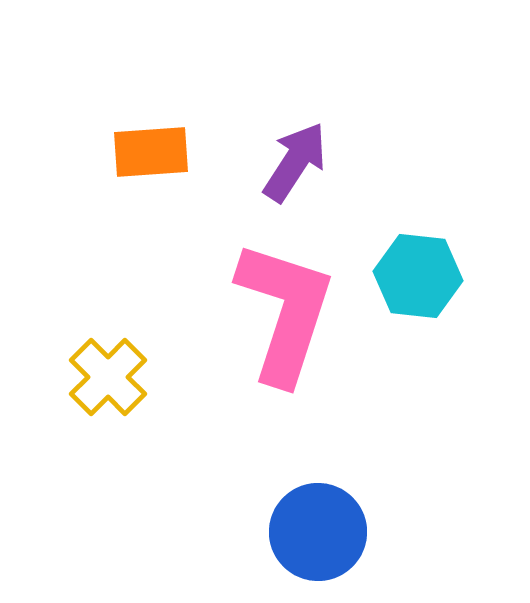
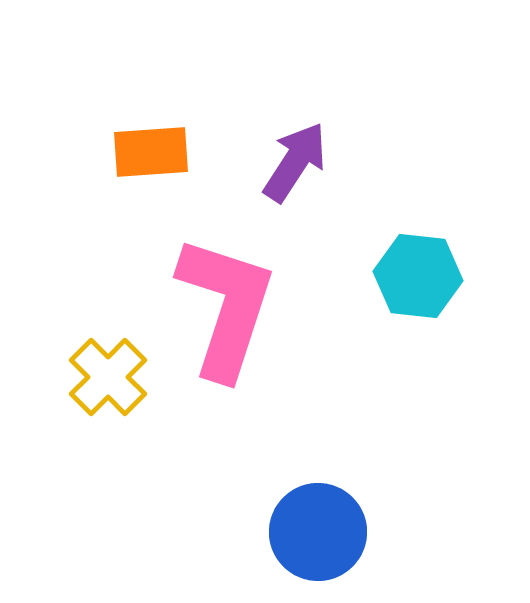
pink L-shape: moved 59 px left, 5 px up
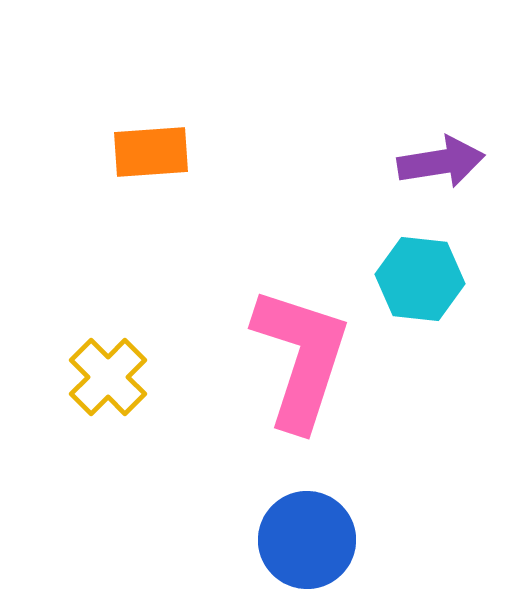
purple arrow: moved 146 px right; rotated 48 degrees clockwise
cyan hexagon: moved 2 px right, 3 px down
pink L-shape: moved 75 px right, 51 px down
blue circle: moved 11 px left, 8 px down
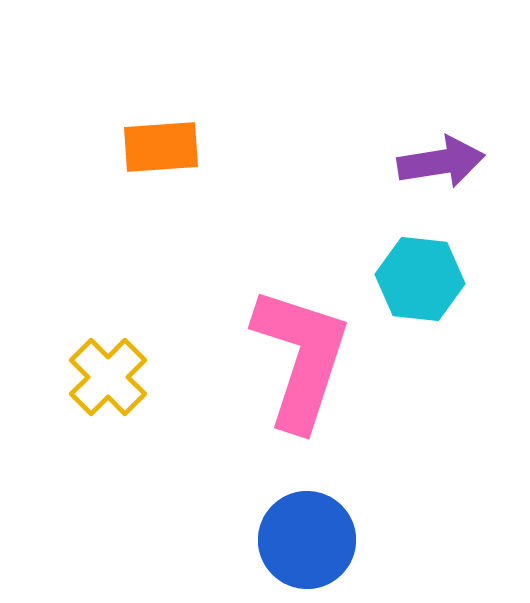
orange rectangle: moved 10 px right, 5 px up
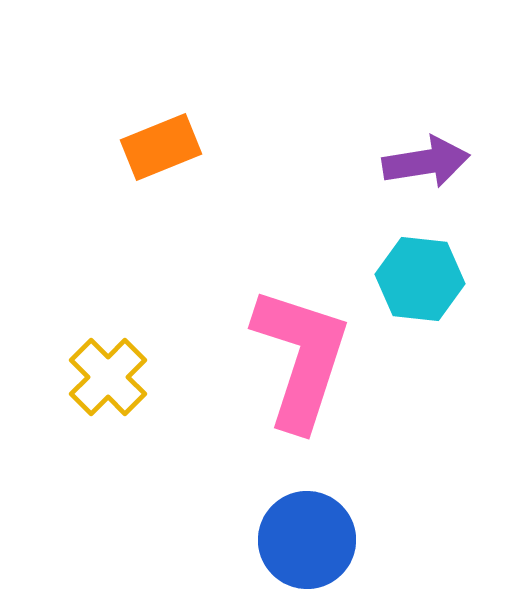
orange rectangle: rotated 18 degrees counterclockwise
purple arrow: moved 15 px left
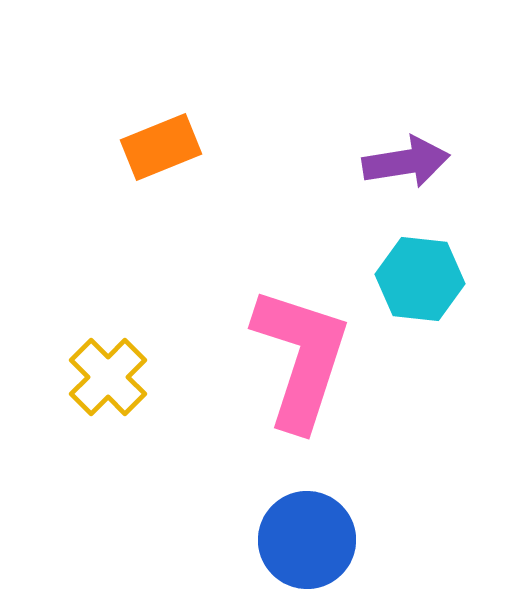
purple arrow: moved 20 px left
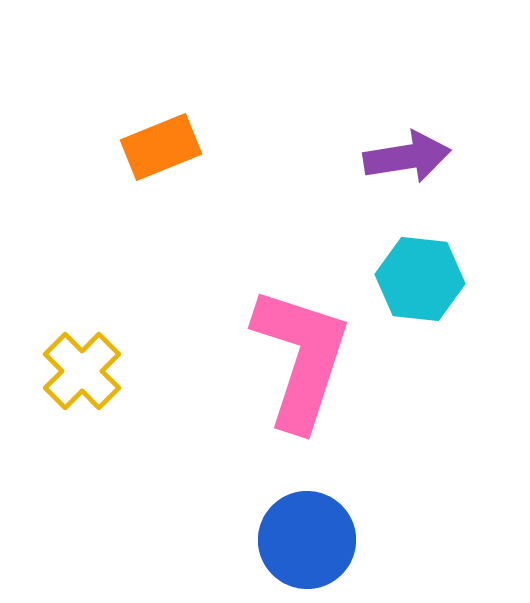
purple arrow: moved 1 px right, 5 px up
yellow cross: moved 26 px left, 6 px up
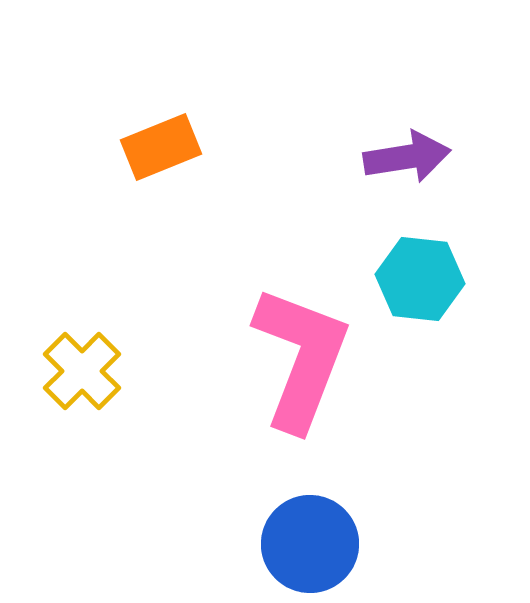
pink L-shape: rotated 3 degrees clockwise
blue circle: moved 3 px right, 4 px down
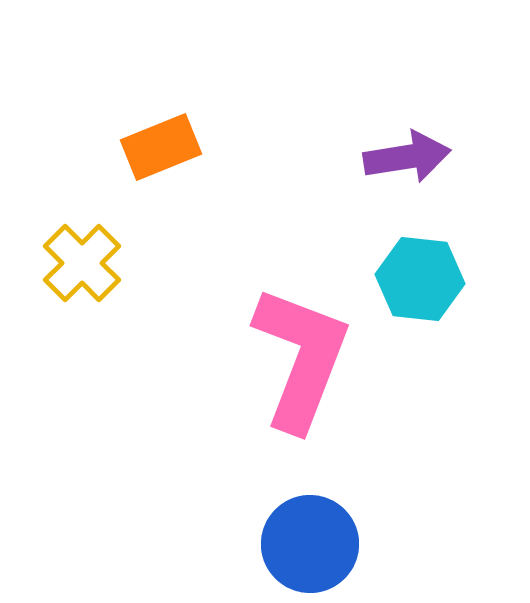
yellow cross: moved 108 px up
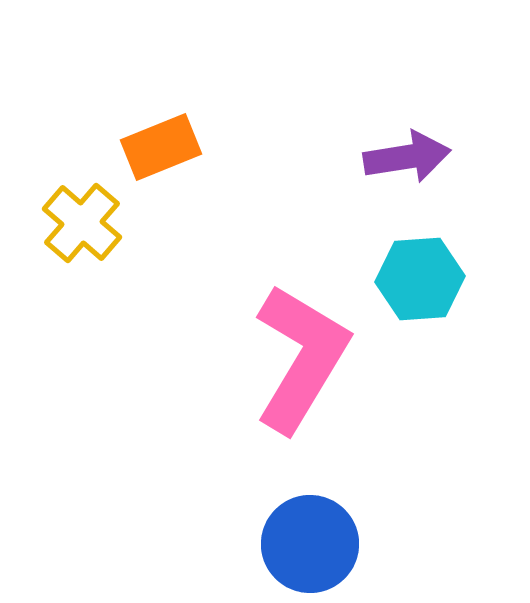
yellow cross: moved 40 px up; rotated 4 degrees counterclockwise
cyan hexagon: rotated 10 degrees counterclockwise
pink L-shape: rotated 10 degrees clockwise
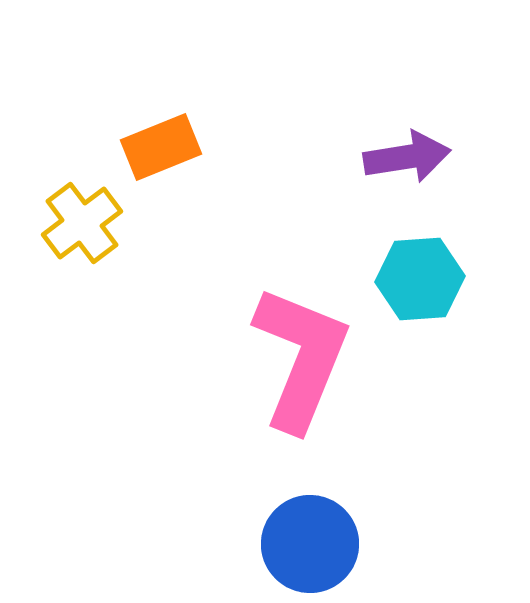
yellow cross: rotated 12 degrees clockwise
pink L-shape: rotated 9 degrees counterclockwise
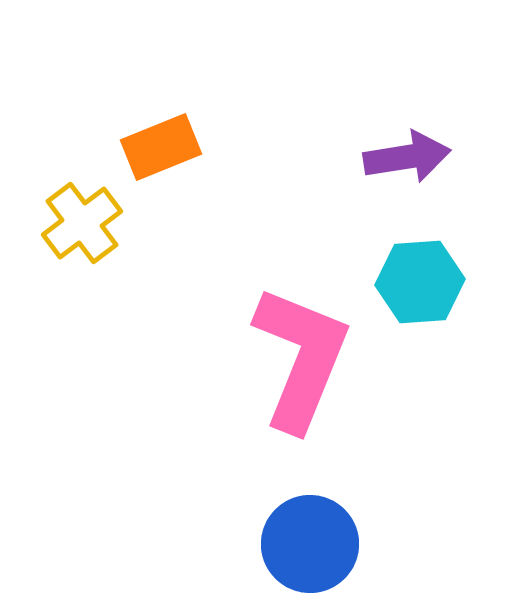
cyan hexagon: moved 3 px down
